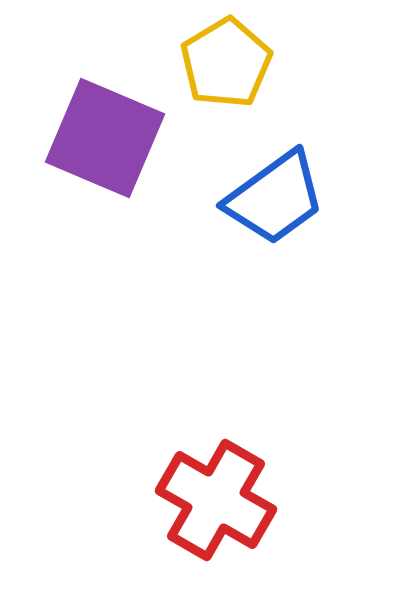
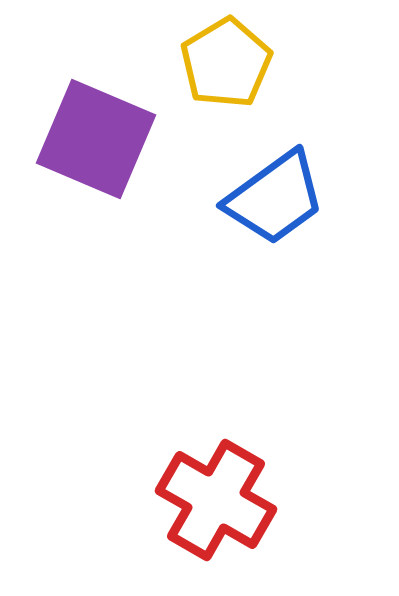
purple square: moved 9 px left, 1 px down
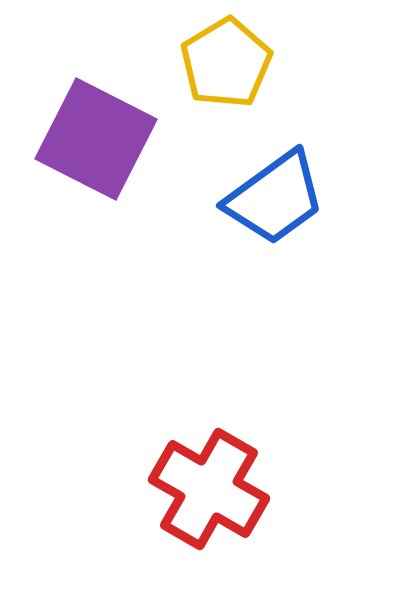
purple square: rotated 4 degrees clockwise
red cross: moved 7 px left, 11 px up
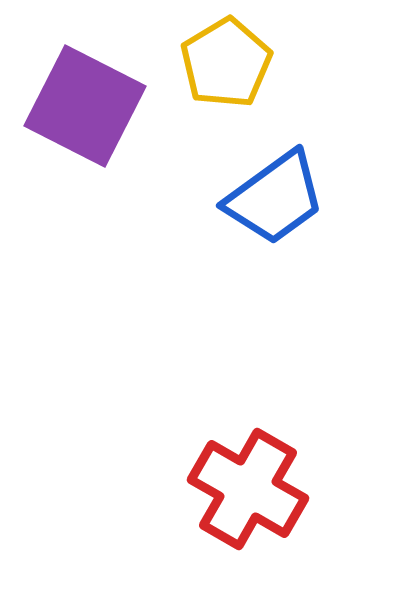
purple square: moved 11 px left, 33 px up
red cross: moved 39 px right
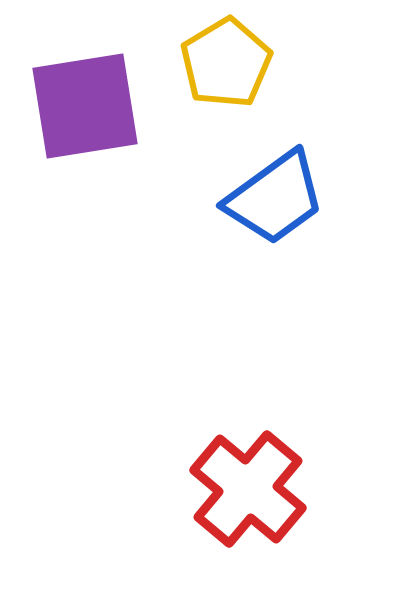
purple square: rotated 36 degrees counterclockwise
red cross: rotated 10 degrees clockwise
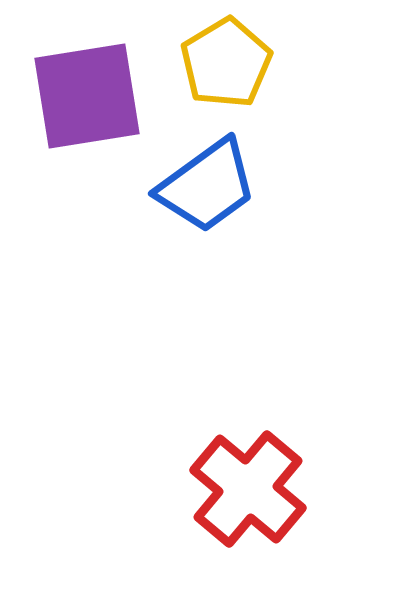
purple square: moved 2 px right, 10 px up
blue trapezoid: moved 68 px left, 12 px up
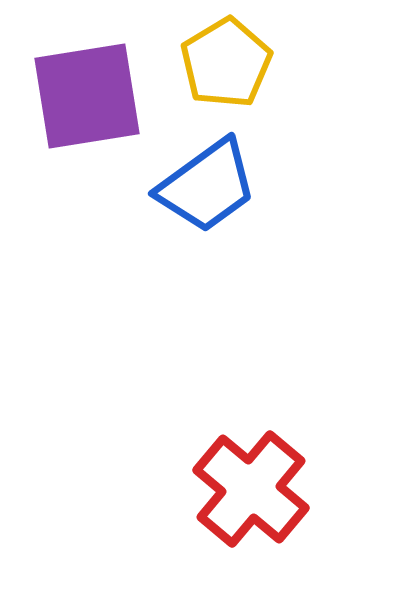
red cross: moved 3 px right
